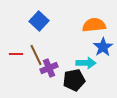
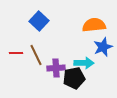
blue star: rotated 12 degrees clockwise
red line: moved 1 px up
cyan arrow: moved 2 px left
purple cross: moved 7 px right; rotated 18 degrees clockwise
black pentagon: moved 2 px up
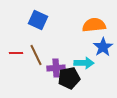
blue square: moved 1 px left, 1 px up; rotated 18 degrees counterclockwise
blue star: rotated 12 degrees counterclockwise
black pentagon: moved 5 px left
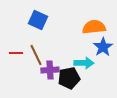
orange semicircle: moved 2 px down
purple cross: moved 6 px left, 2 px down
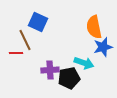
blue square: moved 2 px down
orange semicircle: rotated 95 degrees counterclockwise
blue star: rotated 18 degrees clockwise
brown line: moved 11 px left, 15 px up
cyan arrow: rotated 18 degrees clockwise
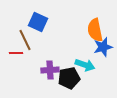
orange semicircle: moved 1 px right, 3 px down
cyan arrow: moved 1 px right, 2 px down
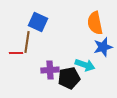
orange semicircle: moved 7 px up
brown line: moved 2 px right, 2 px down; rotated 35 degrees clockwise
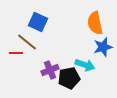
brown line: rotated 60 degrees counterclockwise
purple cross: rotated 18 degrees counterclockwise
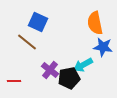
blue star: rotated 24 degrees clockwise
red line: moved 2 px left, 28 px down
cyan arrow: moved 2 px left; rotated 132 degrees clockwise
purple cross: rotated 30 degrees counterclockwise
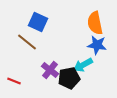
blue star: moved 6 px left, 2 px up
red line: rotated 24 degrees clockwise
